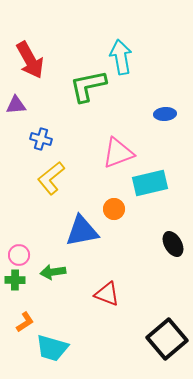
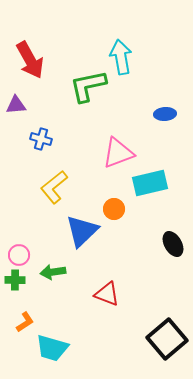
yellow L-shape: moved 3 px right, 9 px down
blue triangle: rotated 33 degrees counterclockwise
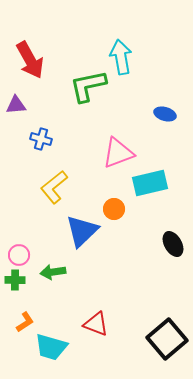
blue ellipse: rotated 20 degrees clockwise
red triangle: moved 11 px left, 30 px down
cyan trapezoid: moved 1 px left, 1 px up
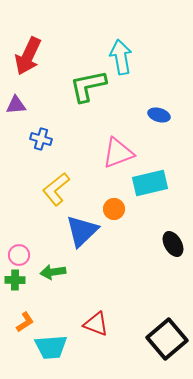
red arrow: moved 2 px left, 4 px up; rotated 54 degrees clockwise
blue ellipse: moved 6 px left, 1 px down
yellow L-shape: moved 2 px right, 2 px down
cyan trapezoid: rotated 20 degrees counterclockwise
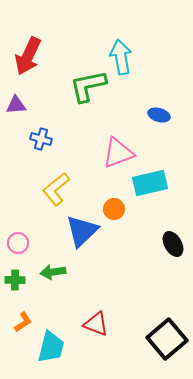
pink circle: moved 1 px left, 12 px up
orange L-shape: moved 2 px left
cyan trapezoid: rotated 72 degrees counterclockwise
